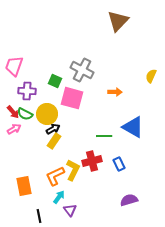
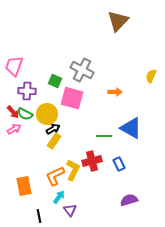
blue triangle: moved 2 px left, 1 px down
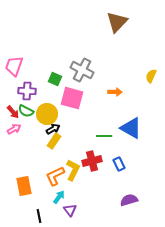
brown triangle: moved 1 px left, 1 px down
green square: moved 2 px up
green semicircle: moved 1 px right, 3 px up
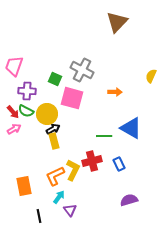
yellow rectangle: rotated 49 degrees counterclockwise
